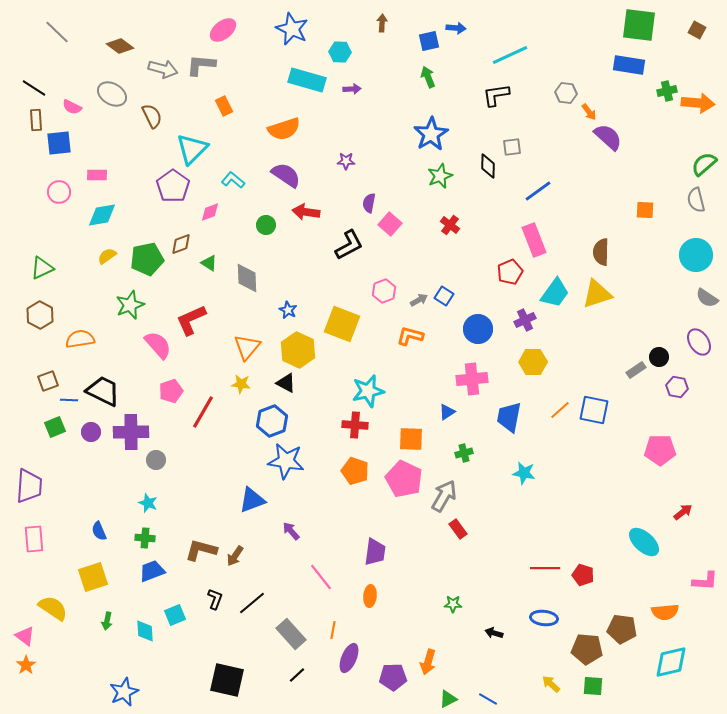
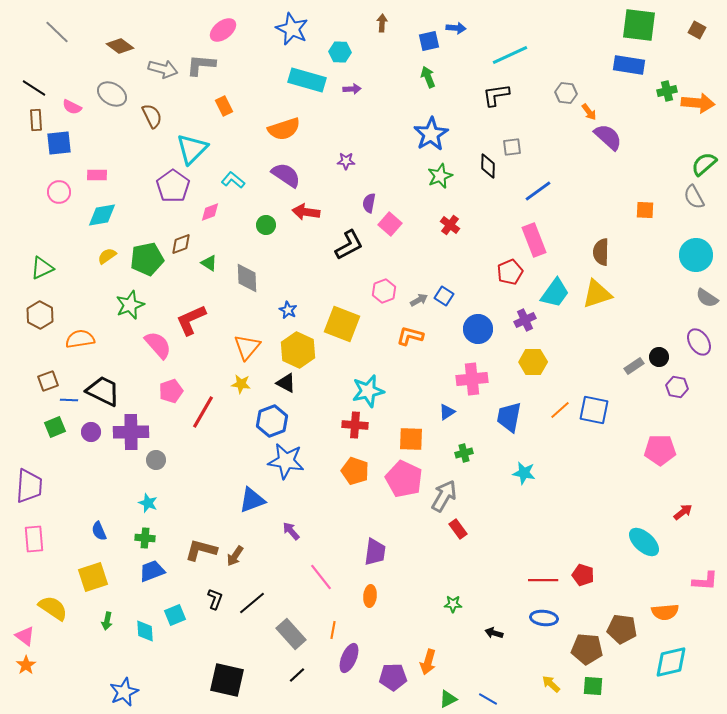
gray semicircle at (696, 200): moved 2 px left, 3 px up; rotated 15 degrees counterclockwise
gray rectangle at (636, 370): moved 2 px left, 4 px up
red line at (545, 568): moved 2 px left, 12 px down
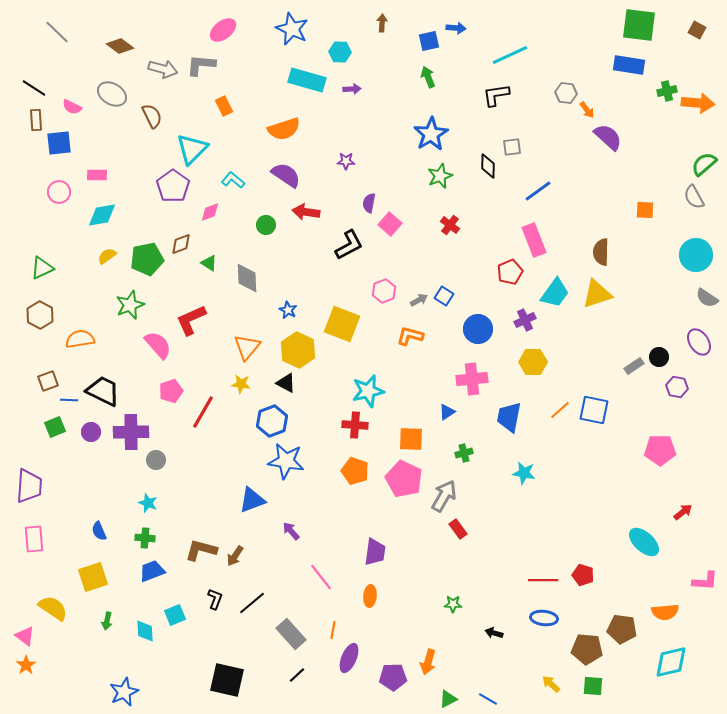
orange arrow at (589, 112): moved 2 px left, 2 px up
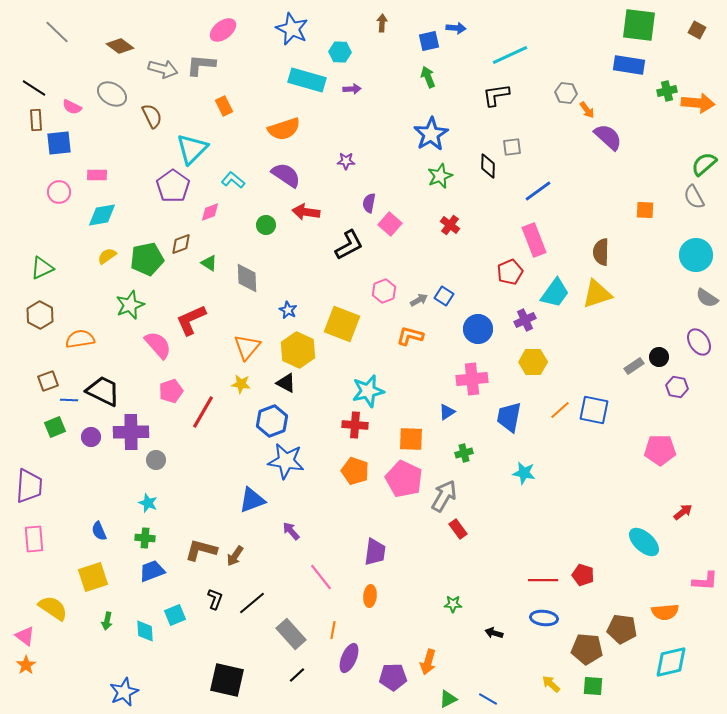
purple circle at (91, 432): moved 5 px down
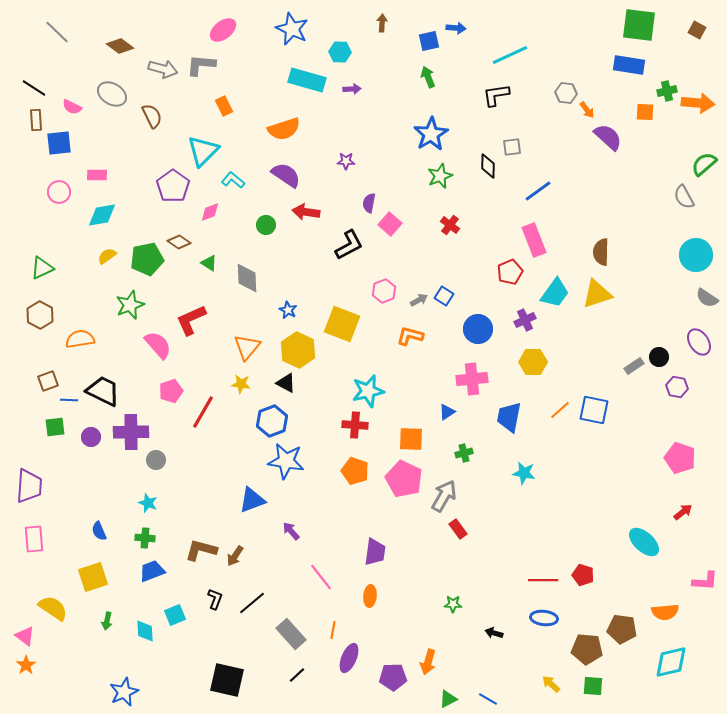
cyan triangle at (192, 149): moved 11 px right, 2 px down
gray semicircle at (694, 197): moved 10 px left
orange square at (645, 210): moved 98 px up
brown diamond at (181, 244): moved 2 px left, 2 px up; rotated 55 degrees clockwise
green square at (55, 427): rotated 15 degrees clockwise
pink pentagon at (660, 450): moved 20 px right, 8 px down; rotated 20 degrees clockwise
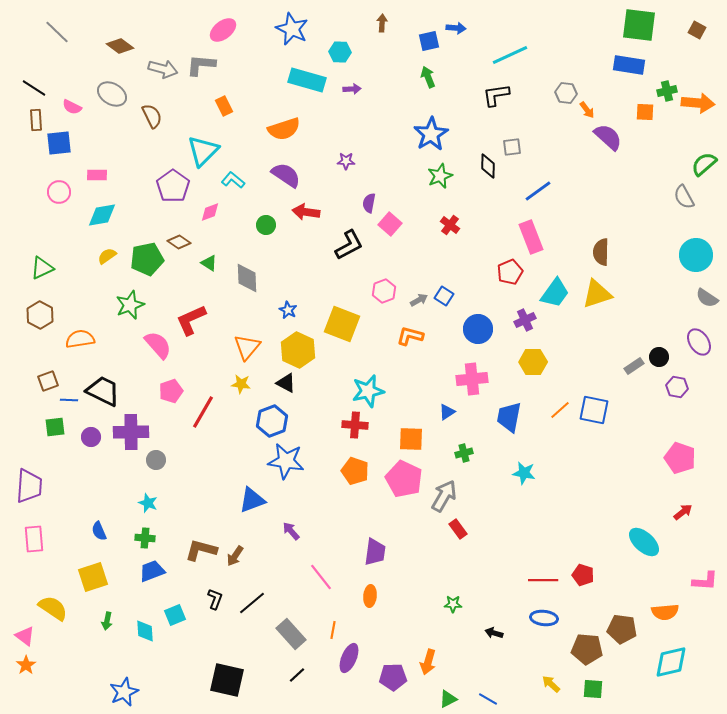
pink rectangle at (534, 240): moved 3 px left, 3 px up
green square at (593, 686): moved 3 px down
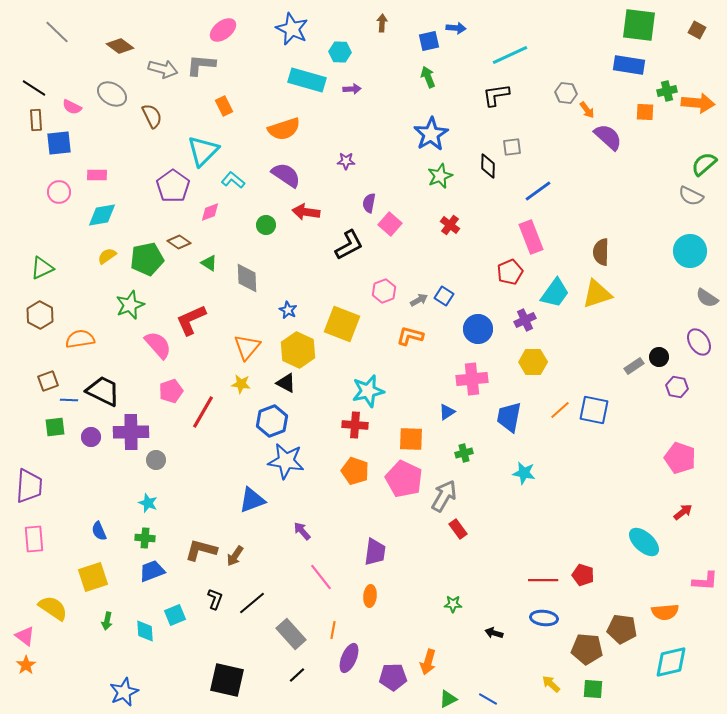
gray semicircle at (684, 197): moved 7 px right, 1 px up; rotated 35 degrees counterclockwise
cyan circle at (696, 255): moved 6 px left, 4 px up
purple arrow at (291, 531): moved 11 px right
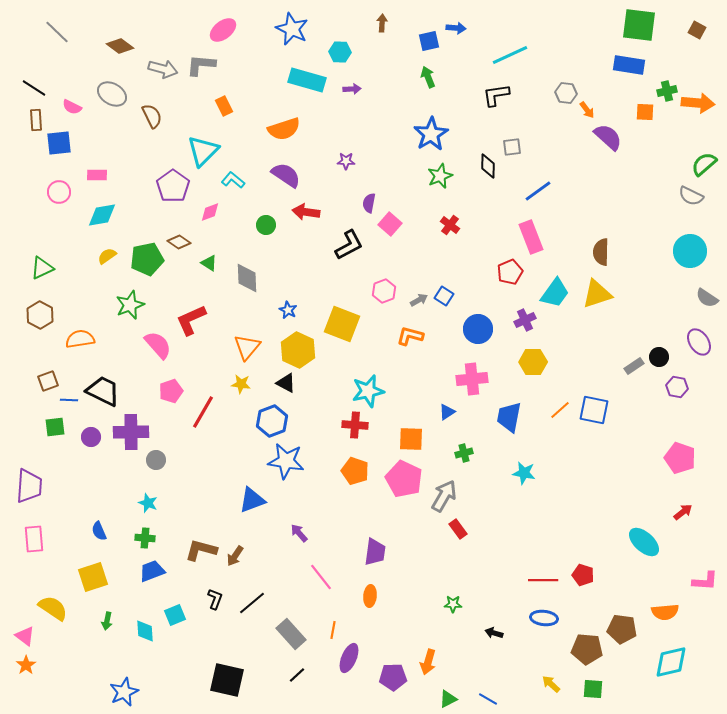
purple arrow at (302, 531): moved 3 px left, 2 px down
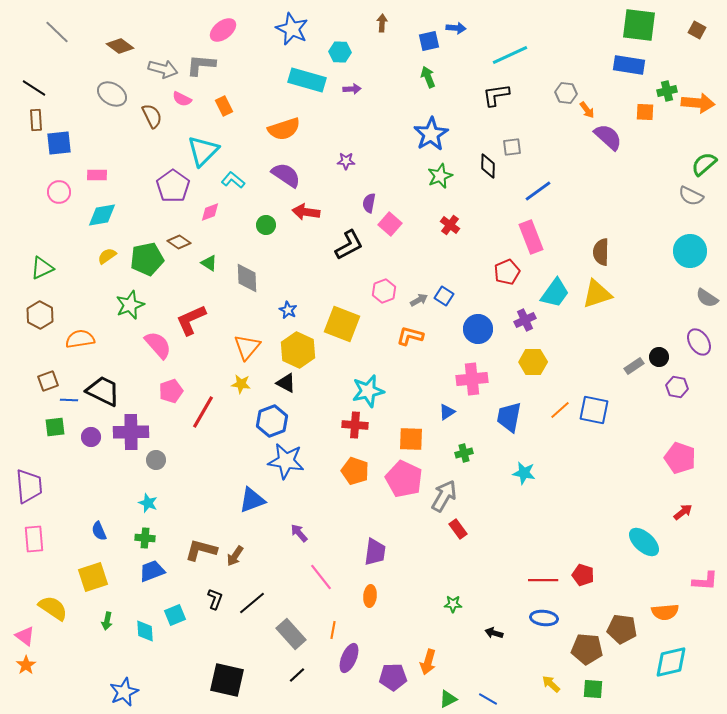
pink semicircle at (72, 107): moved 110 px right, 8 px up
red pentagon at (510, 272): moved 3 px left
purple trapezoid at (29, 486): rotated 9 degrees counterclockwise
